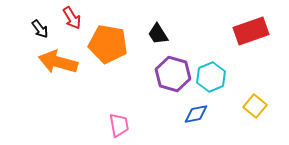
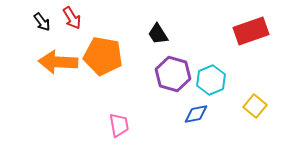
black arrow: moved 2 px right, 7 px up
orange pentagon: moved 5 px left, 12 px down
orange arrow: rotated 12 degrees counterclockwise
cyan hexagon: moved 3 px down
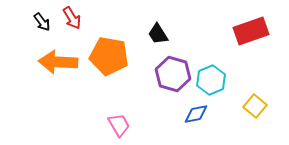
orange pentagon: moved 6 px right
pink trapezoid: rotated 20 degrees counterclockwise
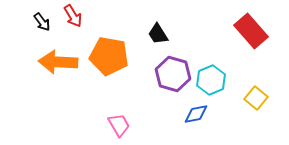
red arrow: moved 1 px right, 2 px up
red rectangle: rotated 68 degrees clockwise
yellow square: moved 1 px right, 8 px up
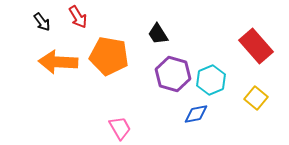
red arrow: moved 5 px right, 1 px down
red rectangle: moved 5 px right, 15 px down
pink trapezoid: moved 1 px right, 3 px down
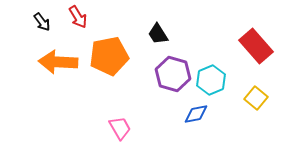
orange pentagon: rotated 21 degrees counterclockwise
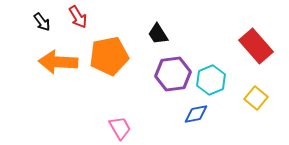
purple hexagon: rotated 24 degrees counterclockwise
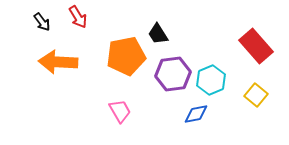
orange pentagon: moved 17 px right
yellow square: moved 3 px up
pink trapezoid: moved 17 px up
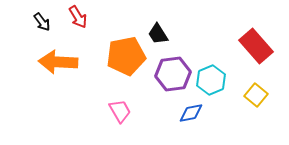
blue diamond: moved 5 px left, 1 px up
